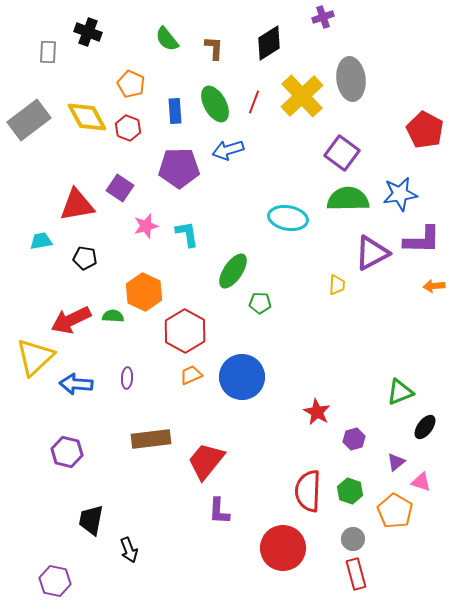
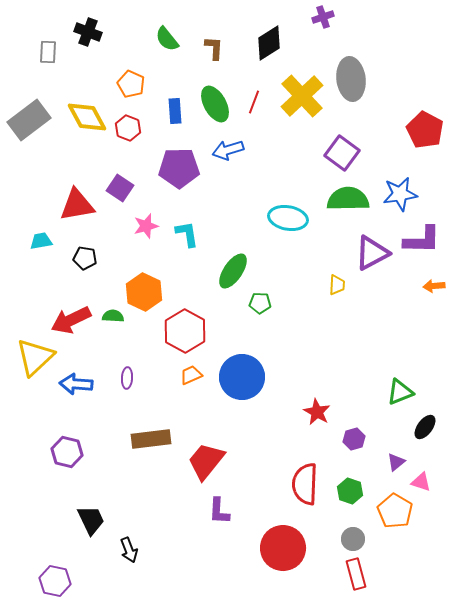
red semicircle at (308, 491): moved 3 px left, 7 px up
black trapezoid at (91, 520): rotated 144 degrees clockwise
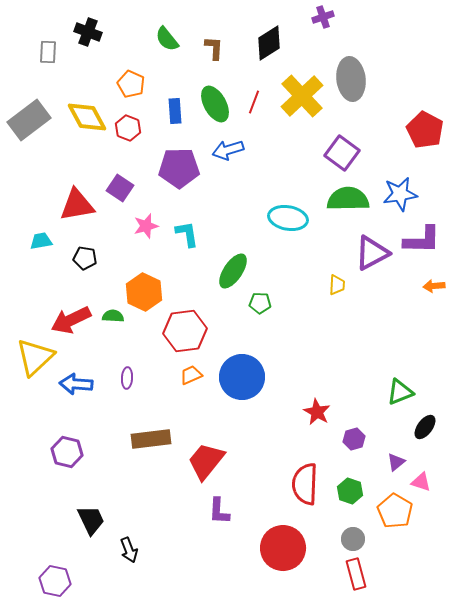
red hexagon at (185, 331): rotated 24 degrees clockwise
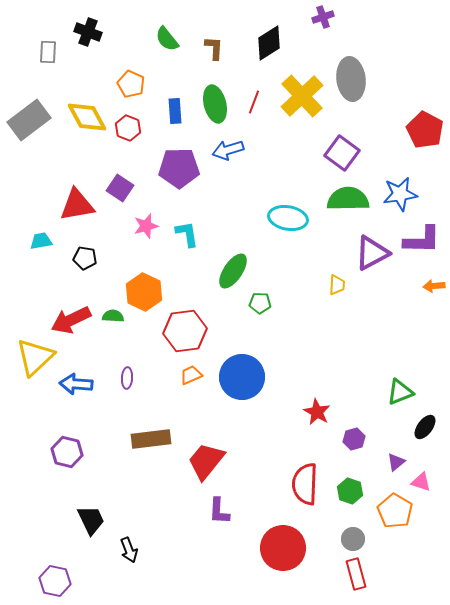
green ellipse at (215, 104): rotated 15 degrees clockwise
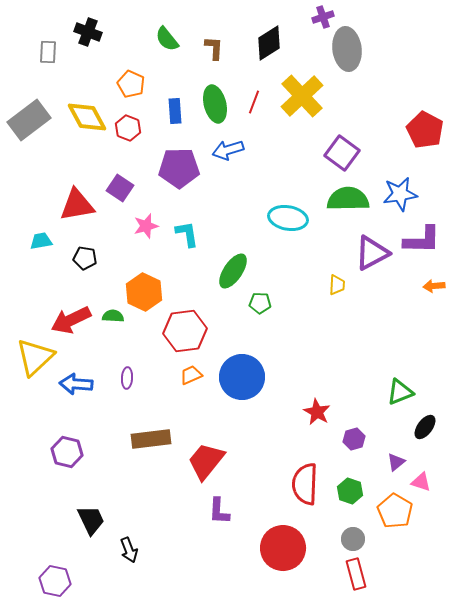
gray ellipse at (351, 79): moved 4 px left, 30 px up
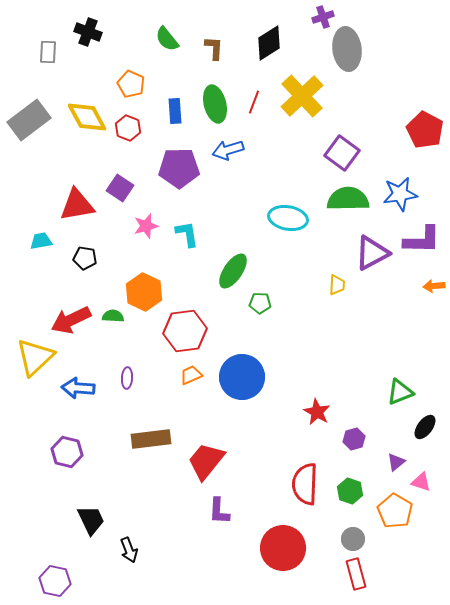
blue arrow at (76, 384): moved 2 px right, 4 px down
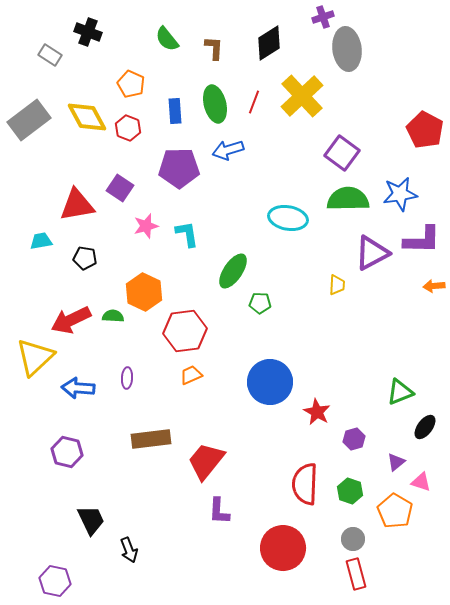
gray rectangle at (48, 52): moved 2 px right, 3 px down; rotated 60 degrees counterclockwise
blue circle at (242, 377): moved 28 px right, 5 px down
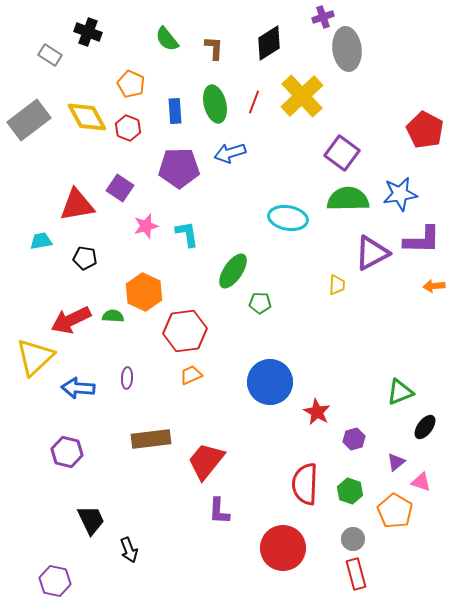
blue arrow at (228, 150): moved 2 px right, 3 px down
